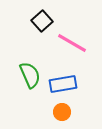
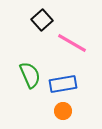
black square: moved 1 px up
orange circle: moved 1 px right, 1 px up
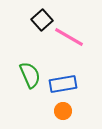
pink line: moved 3 px left, 6 px up
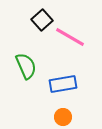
pink line: moved 1 px right
green semicircle: moved 4 px left, 9 px up
orange circle: moved 6 px down
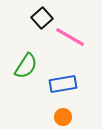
black square: moved 2 px up
green semicircle: rotated 56 degrees clockwise
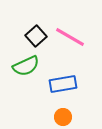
black square: moved 6 px left, 18 px down
green semicircle: rotated 32 degrees clockwise
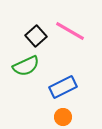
pink line: moved 6 px up
blue rectangle: moved 3 px down; rotated 16 degrees counterclockwise
